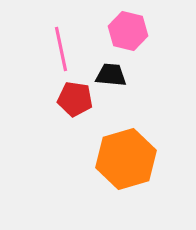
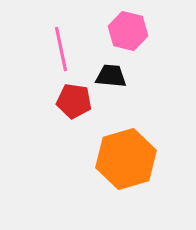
black trapezoid: moved 1 px down
red pentagon: moved 1 px left, 2 px down
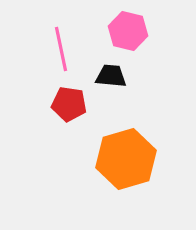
red pentagon: moved 5 px left, 3 px down
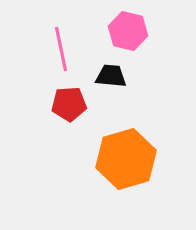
red pentagon: rotated 12 degrees counterclockwise
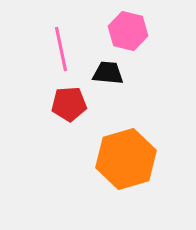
black trapezoid: moved 3 px left, 3 px up
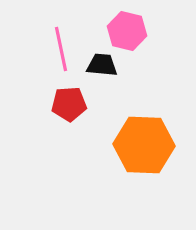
pink hexagon: moved 1 px left
black trapezoid: moved 6 px left, 8 px up
orange hexagon: moved 18 px right, 14 px up; rotated 18 degrees clockwise
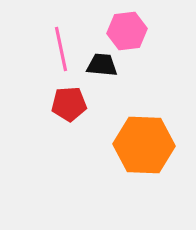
pink hexagon: rotated 21 degrees counterclockwise
